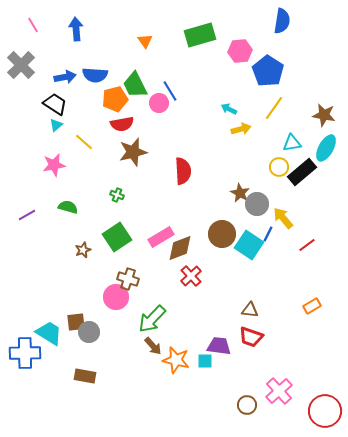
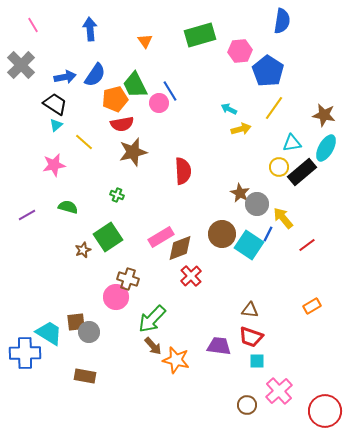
blue arrow at (76, 29): moved 14 px right
blue semicircle at (95, 75): rotated 60 degrees counterclockwise
green square at (117, 237): moved 9 px left
cyan square at (205, 361): moved 52 px right
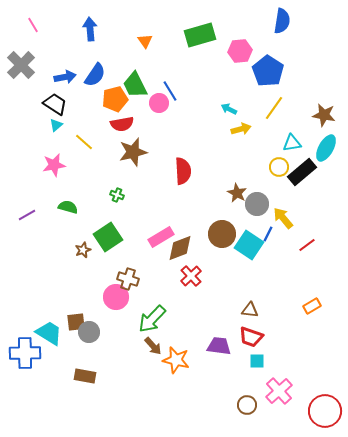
brown star at (240, 193): moved 3 px left
